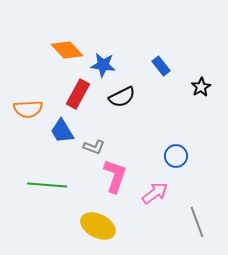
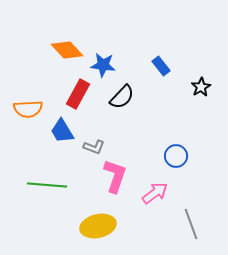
black semicircle: rotated 20 degrees counterclockwise
gray line: moved 6 px left, 2 px down
yellow ellipse: rotated 40 degrees counterclockwise
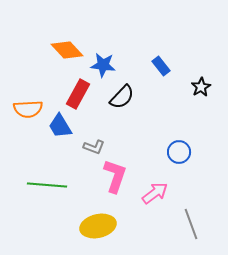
blue trapezoid: moved 2 px left, 5 px up
blue circle: moved 3 px right, 4 px up
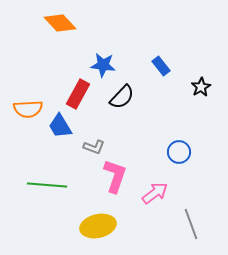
orange diamond: moved 7 px left, 27 px up
